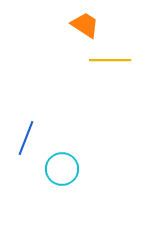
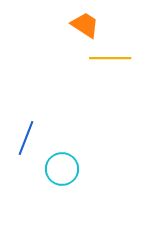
yellow line: moved 2 px up
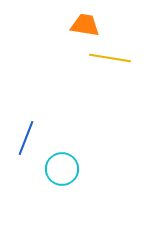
orange trapezoid: rotated 24 degrees counterclockwise
yellow line: rotated 9 degrees clockwise
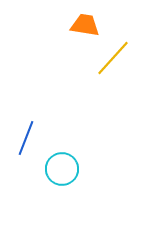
yellow line: moved 3 px right; rotated 57 degrees counterclockwise
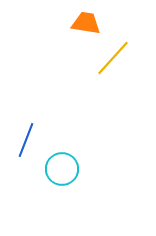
orange trapezoid: moved 1 px right, 2 px up
blue line: moved 2 px down
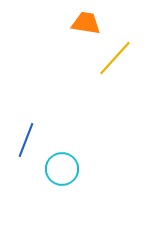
yellow line: moved 2 px right
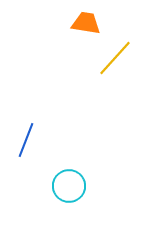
cyan circle: moved 7 px right, 17 px down
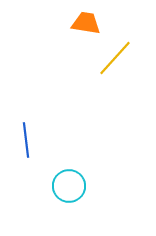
blue line: rotated 28 degrees counterclockwise
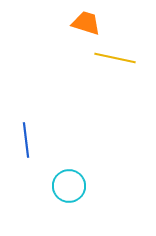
orange trapezoid: rotated 8 degrees clockwise
yellow line: rotated 60 degrees clockwise
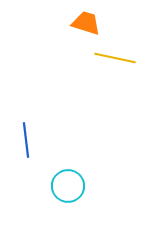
cyan circle: moved 1 px left
